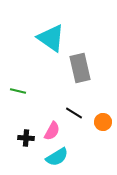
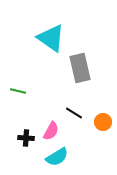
pink semicircle: moved 1 px left
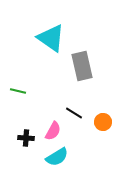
gray rectangle: moved 2 px right, 2 px up
pink semicircle: moved 2 px right
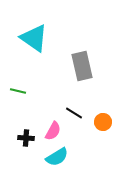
cyan triangle: moved 17 px left
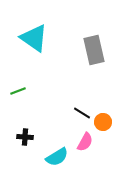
gray rectangle: moved 12 px right, 16 px up
green line: rotated 35 degrees counterclockwise
black line: moved 8 px right
pink semicircle: moved 32 px right, 11 px down
black cross: moved 1 px left, 1 px up
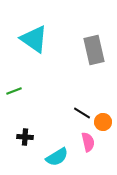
cyan triangle: moved 1 px down
green line: moved 4 px left
pink semicircle: moved 3 px right; rotated 42 degrees counterclockwise
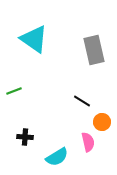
black line: moved 12 px up
orange circle: moved 1 px left
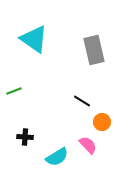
pink semicircle: moved 3 px down; rotated 30 degrees counterclockwise
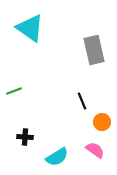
cyan triangle: moved 4 px left, 11 px up
black line: rotated 36 degrees clockwise
pink semicircle: moved 7 px right, 5 px down; rotated 12 degrees counterclockwise
